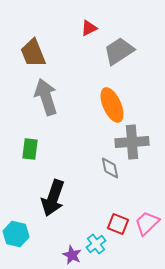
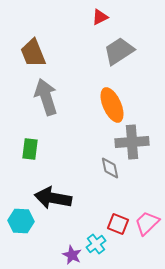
red triangle: moved 11 px right, 11 px up
black arrow: rotated 81 degrees clockwise
cyan hexagon: moved 5 px right, 13 px up; rotated 10 degrees counterclockwise
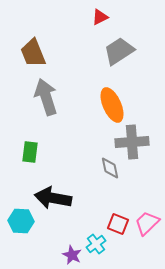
green rectangle: moved 3 px down
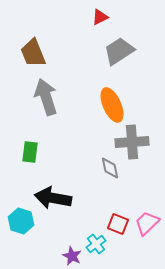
cyan hexagon: rotated 15 degrees clockwise
purple star: moved 1 px down
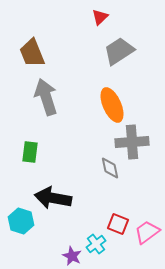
red triangle: rotated 18 degrees counterclockwise
brown trapezoid: moved 1 px left
pink trapezoid: moved 9 px down; rotated 8 degrees clockwise
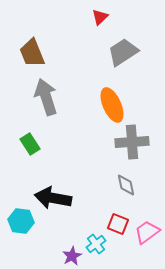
gray trapezoid: moved 4 px right, 1 px down
green rectangle: moved 8 px up; rotated 40 degrees counterclockwise
gray diamond: moved 16 px right, 17 px down
cyan hexagon: rotated 10 degrees counterclockwise
purple star: rotated 18 degrees clockwise
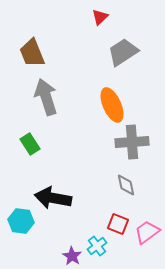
cyan cross: moved 1 px right, 2 px down
purple star: rotated 12 degrees counterclockwise
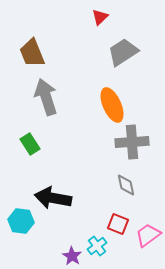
pink trapezoid: moved 1 px right, 3 px down
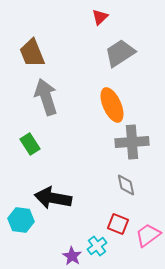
gray trapezoid: moved 3 px left, 1 px down
cyan hexagon: moved 1 px up
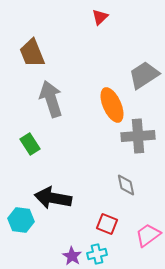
gray trapezoid: moved 24 px right, 22 px down
gray arrow: moved 5 px right, 2 px down
gray cross: moved 6 px right, 6 px up
red square: moved 11 px left
cyan cross: moved 8 px down; rotated 24 degrees clockwise
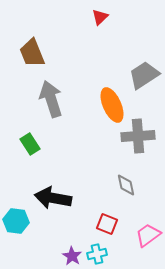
cyan hexagon: moved 5 px left, 1 px down
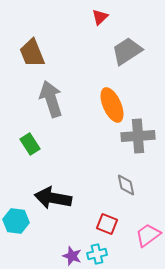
gray trapezoid: moved 17 px left, 24 px up
purple star: rotated 12 degrees counterclockwise
